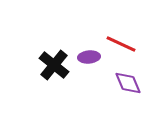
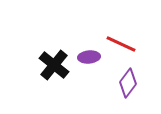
purple diamond: rotated 60 degrees clockwise
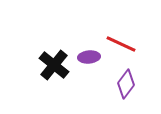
purple diamond: moved 2 px left, 1 px down
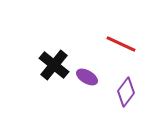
purple ellipse: moved 2 px left, 20 px down; rotated 35 degrees clockwise
purple diamond: moved 8 px down
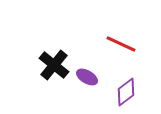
purple diamond: rotated 16 degrees clockwise
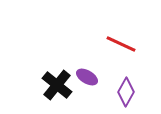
black cross: moved 3 px right, 20 px down
purple diamond: rotated 24 degrees counterclockwise
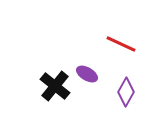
purple ellipse: moved 3 px up
black cross: moved 2 px left, 1 px down
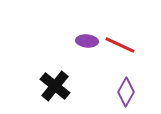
red line: moved 1 px left, 1 px down
purple ellipse: moved 33 px up; rotated 25 degrees counterclockwise
